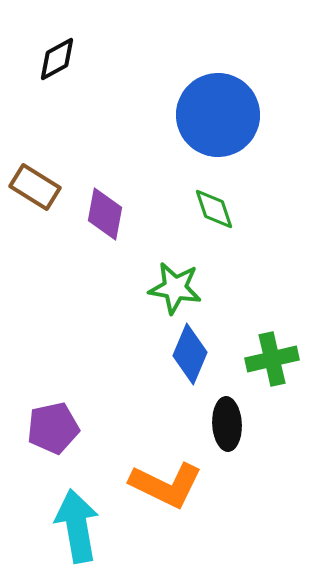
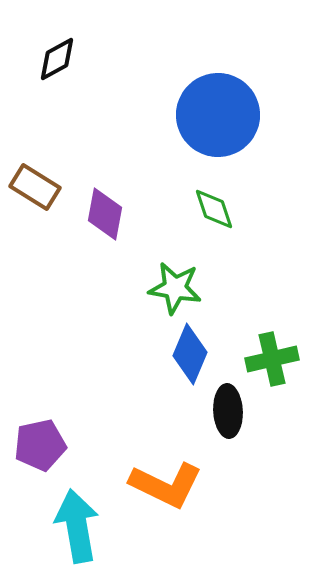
black ellipse: moved 1 px right, 13 px up
purple pentagon: moved 13 px left, 17 px down
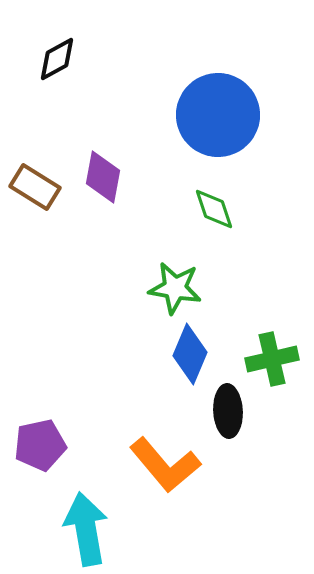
purple diamond: moved 2 px left, 37 px up
orange L-shape: moved 1 px left, 20 px up; rotated 24 degrees clockwise
cyan arrow: moved 9 px right, 3 px down
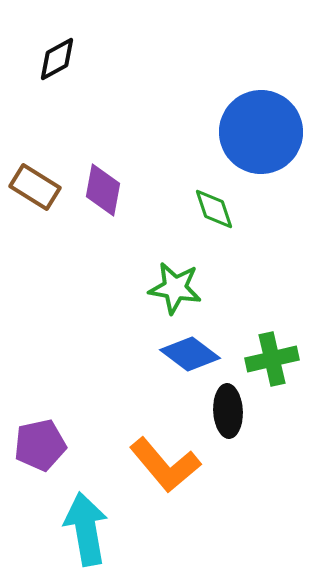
blue circle: moved 43 px right, 17 px down
purple diamond: moved 13 px down
blue diamond: rotated 76 degrees counterclockwise
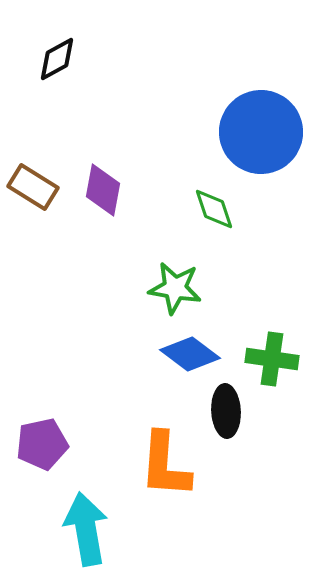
brown rectangle: moved 2 px left
green cross: rotated 21 degrees clockwise
black ellipse: moved 2 px left
purple pentagon: moved 2 px right, 1 px up
orange L-shape: rotated 44 degrees clockwise
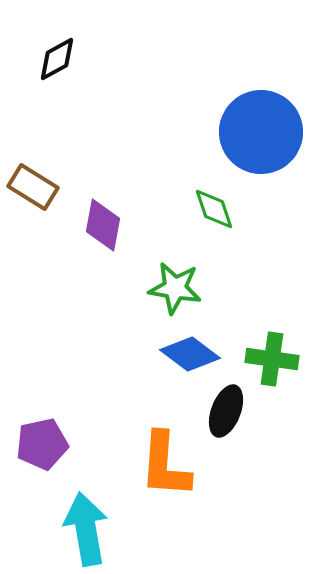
purple diamond: moved 35 px down
black ellipse: rotated 24 degrees clockwise
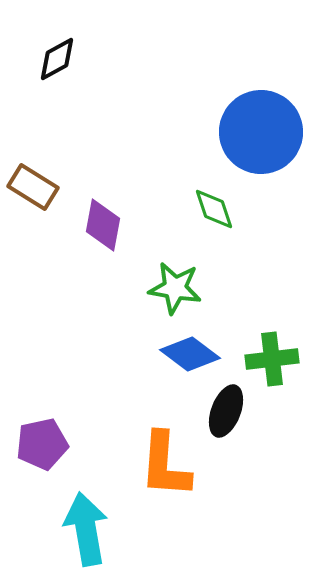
green cross: rotated 15 degrees counterclockwise
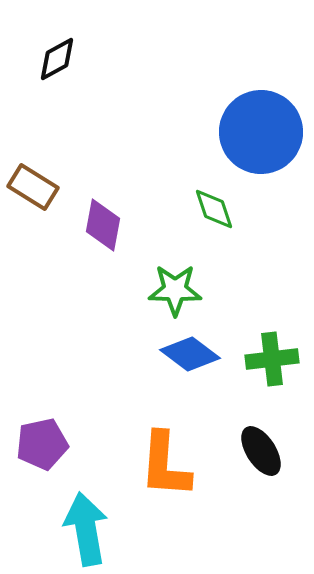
green star: moved 2 px down; rotated 8 degrees counterclockwise
black ellipse: moved 35 px right, 40 px down; rotated 54 degrees counterclockwise
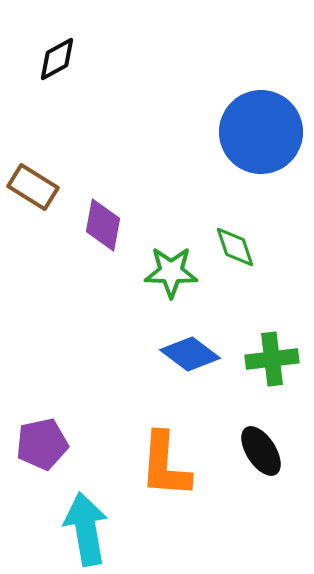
green diamond: moved 21 px right, 38 px down
green star: moved 4 px left, 18 px up
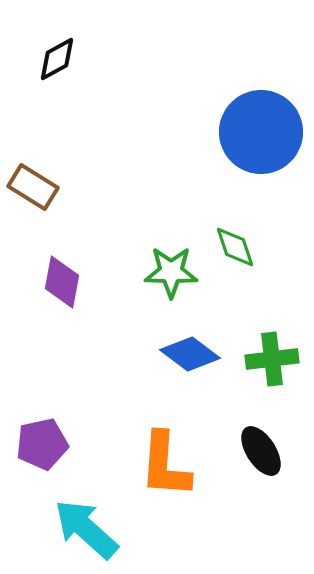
purple diamond: moved 41 px left, 57 px down
cyan arrow: rotated 38 degrees counterclockwise
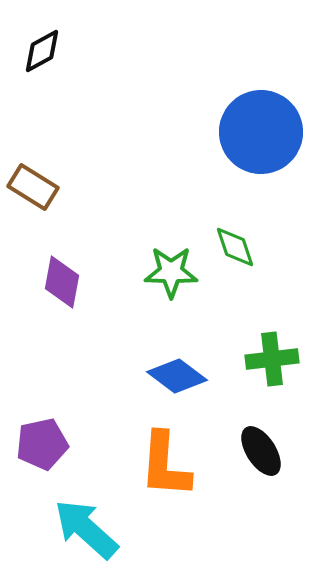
black diamond: moved 15 px left, 8 px up
blue diamond: moved 13 px left, 22 px down
